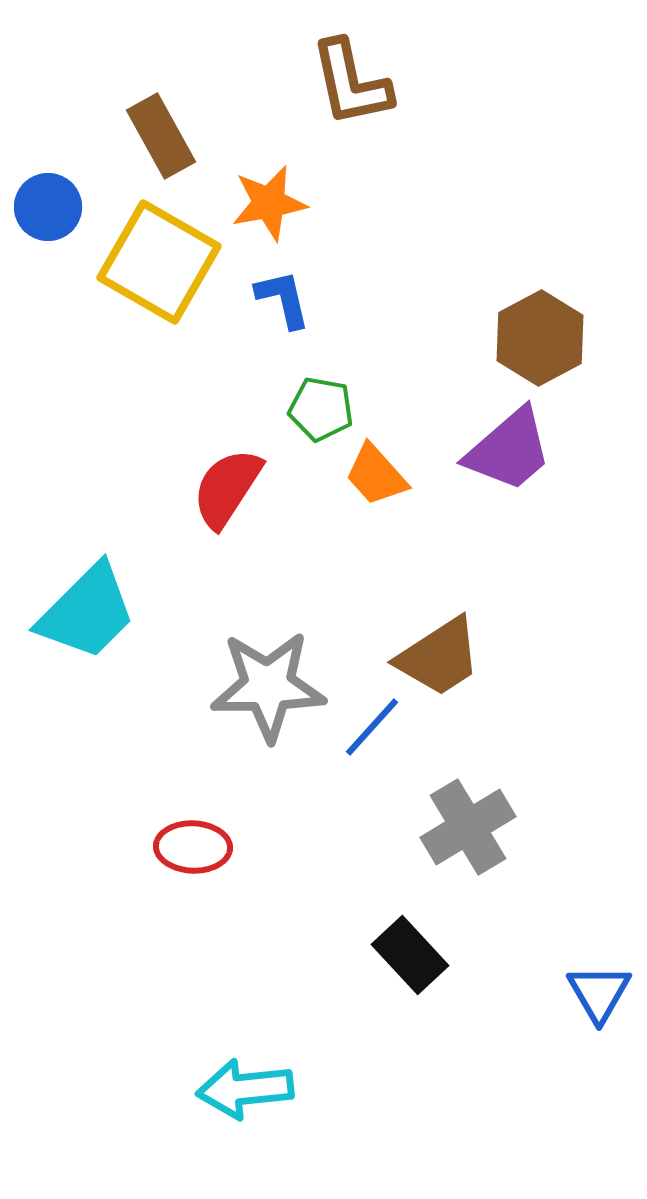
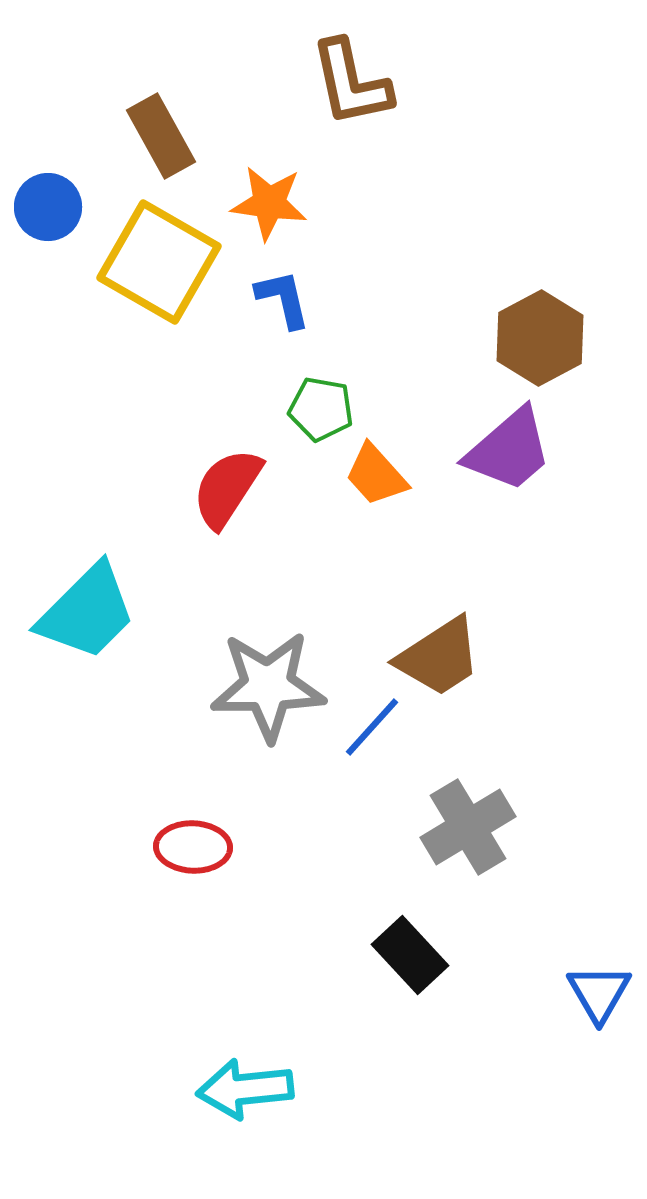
orange star: rotated 18 degrees clockwise
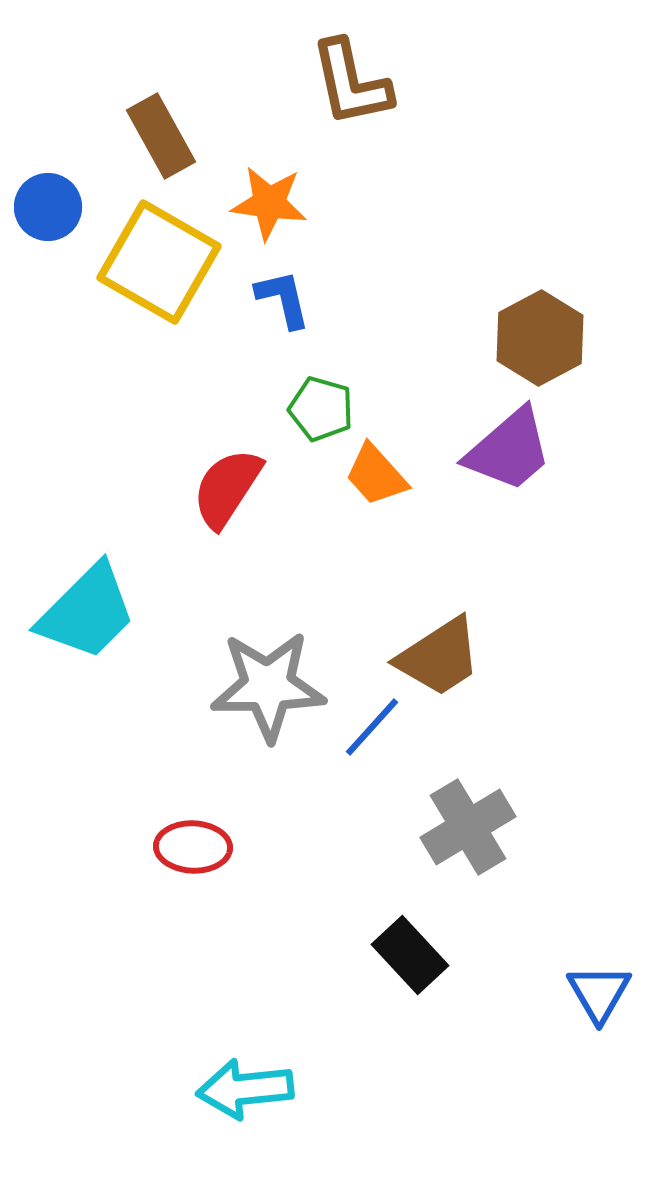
green pentagon: rotated 6 degrees clockwise
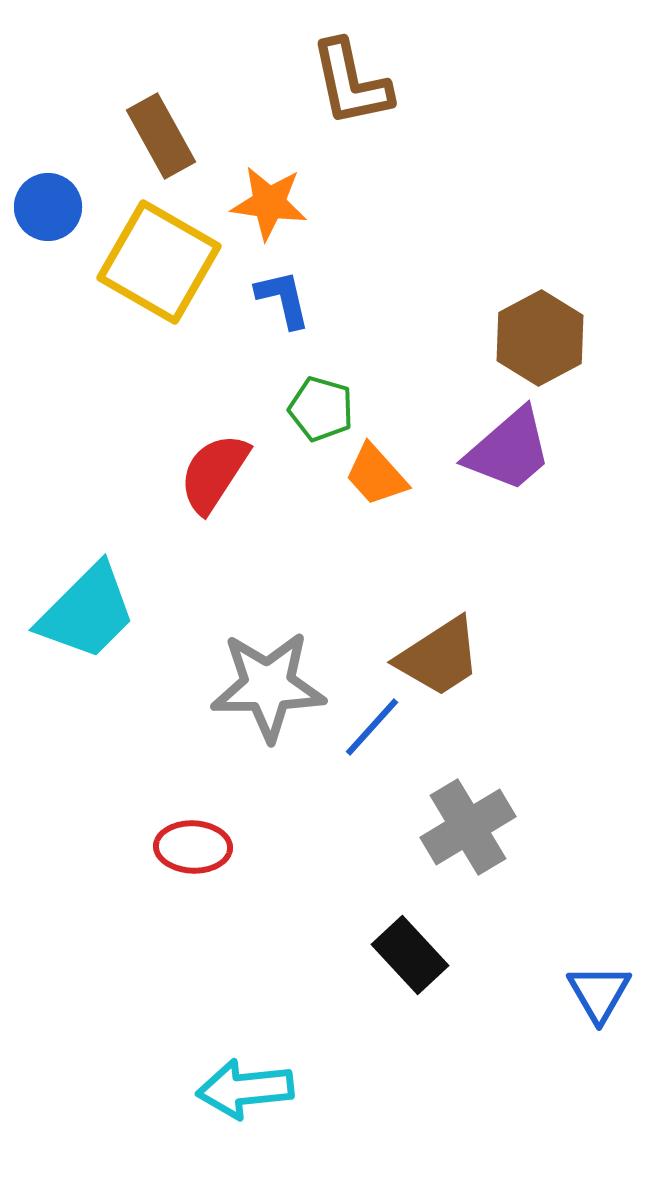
red semicircle: moved 13 px left, 15 px up
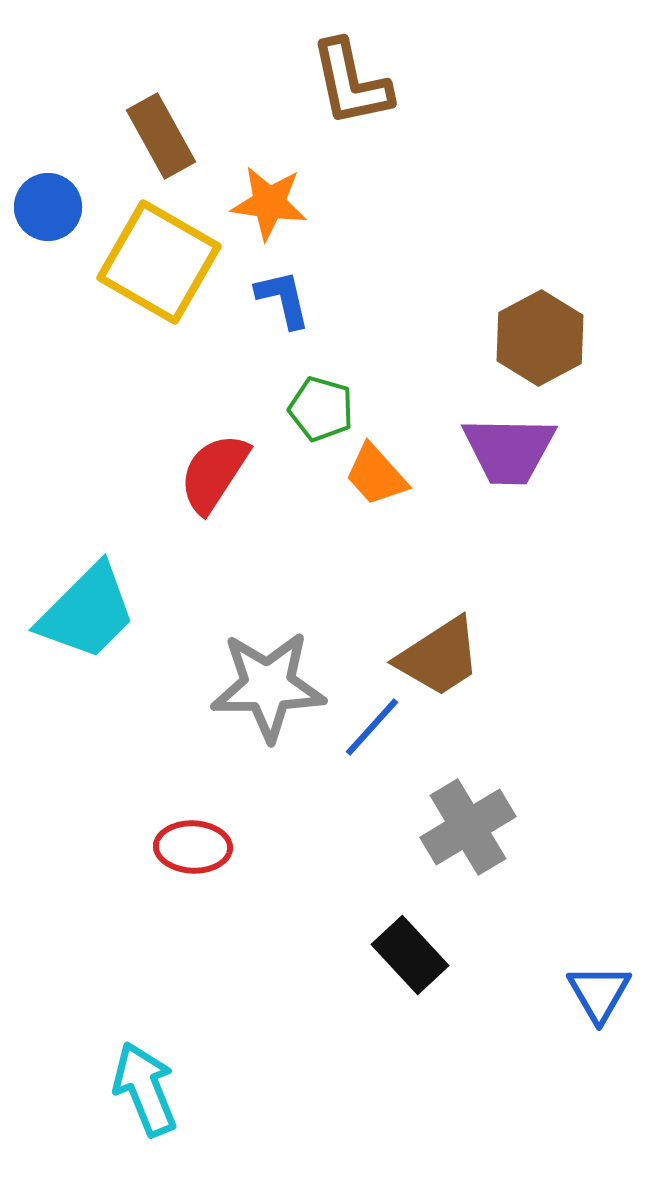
purple trapezoid: rotated 42 degrees clockwise
cyan arrow: moved 100 px left; rotated 74 degrees clockwise
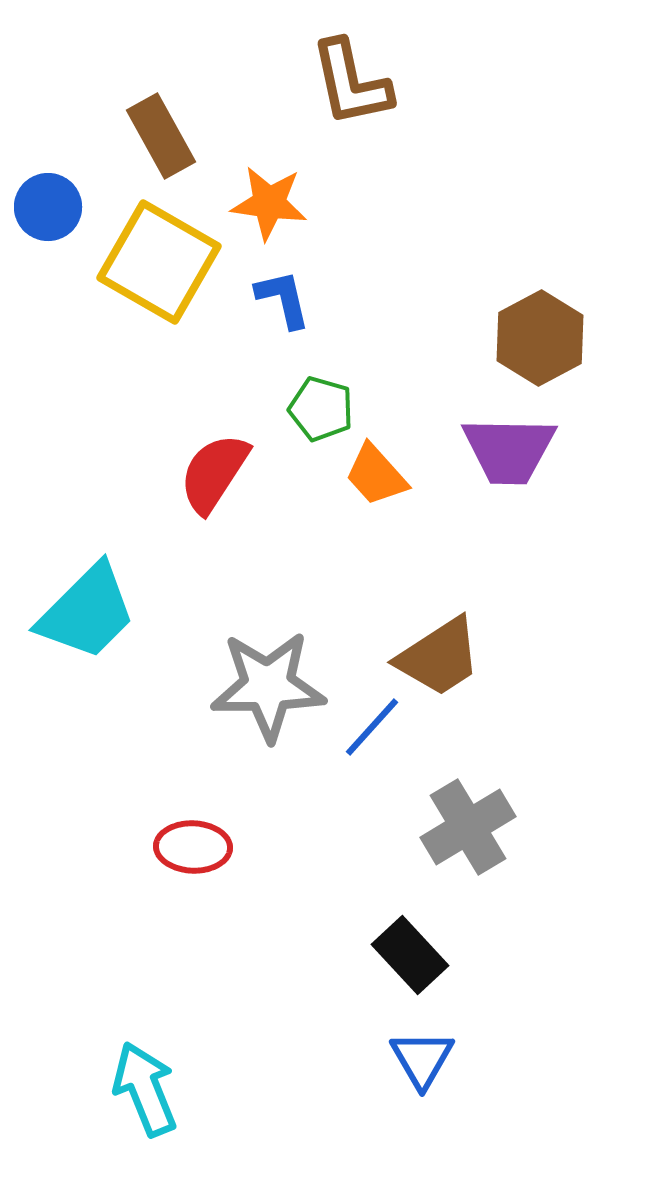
blue triangle: moved 177 px left, 66 px down
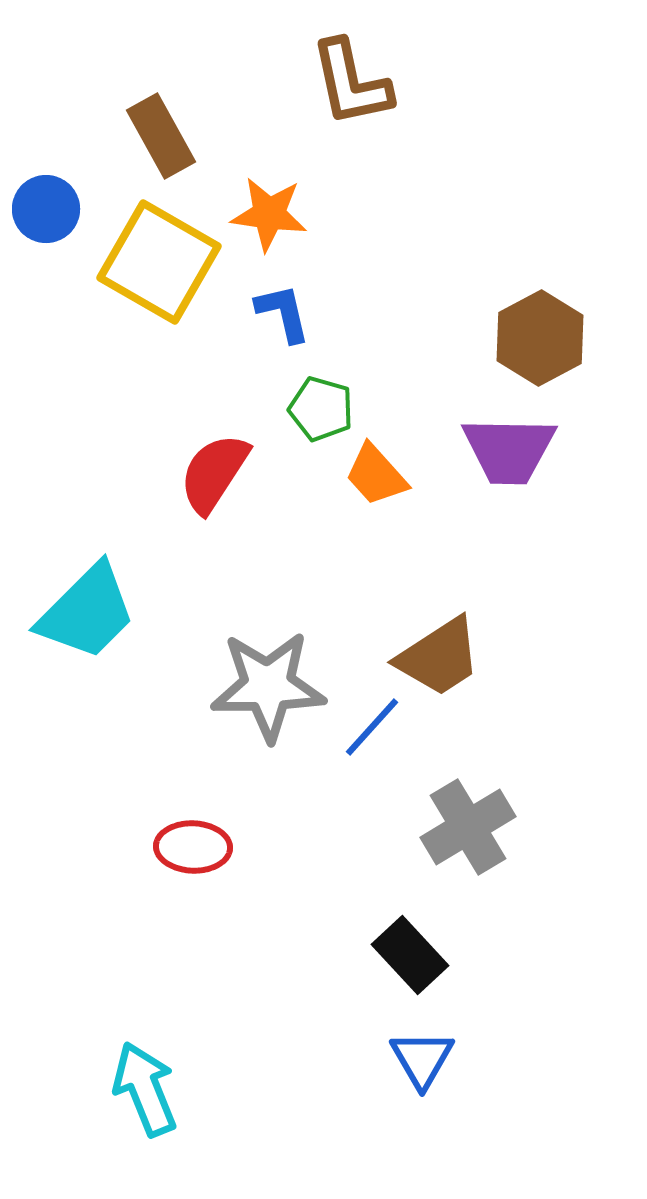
orange star: moved 11 px down
blue circle: moved 2 px left, 2 px down
blue L-shape: moved 14 px down
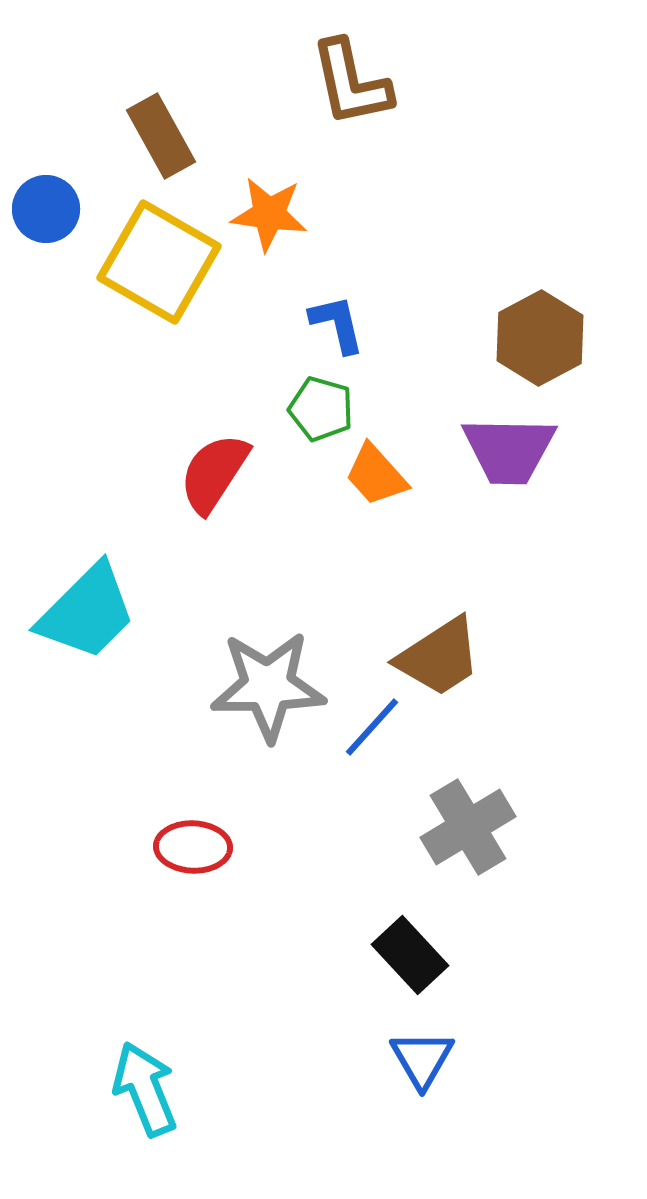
blue L-shape: moved 54 px right, 11 px down
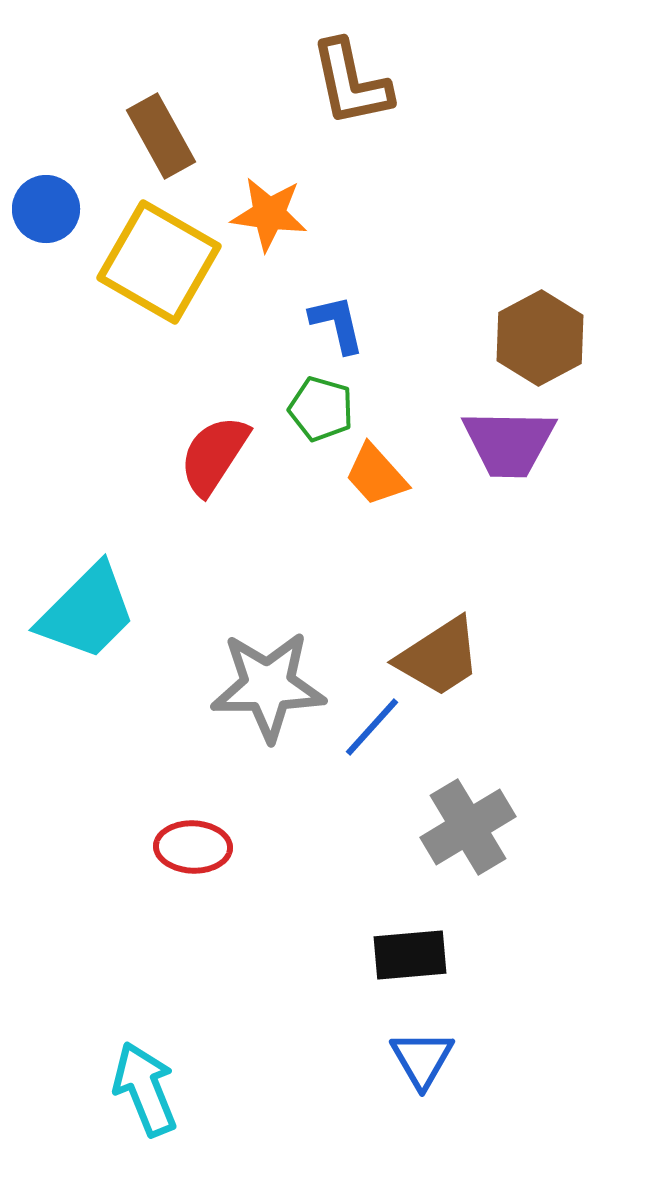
purple trapezoid: moved 7 px up
red semicircle: moved 18 px up
black rectangle: rotated 52 degrees counterclockwise
